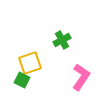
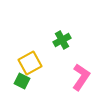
yellow square: rotated 10 degrees counterclockwise
green square: moved 1 px down
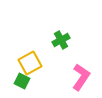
green cross: moved 1 px left
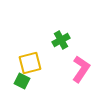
yellow square: rotated 15 degrees clockwise
pink L-shape: moved 8 px up
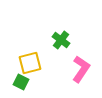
green cross: rotated 24 degrees counterclockwise
green square: moved 1 px left, 1 px down
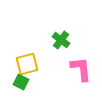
yellow square: moved 3 px left, 1 px down
pink L-shape: rotated 40 degrees counterclockwise
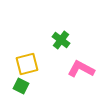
pink L-shape: rotated 56 degrees counterclockwise
green square: moved 4 px down
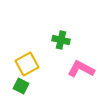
green cross: rotated 24 degrees counterclockwise
yellow square: rotated 15 degrees counterclockwise
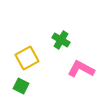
green cross: rotated 18 degrees clockwise
yellow square: moved 6 px up
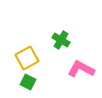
green square: moved 7 px right, 4 px up
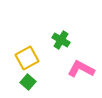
green square: rotated 14 degrees clockwise
